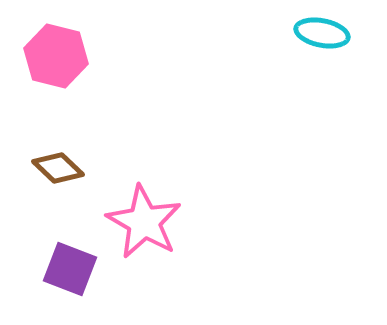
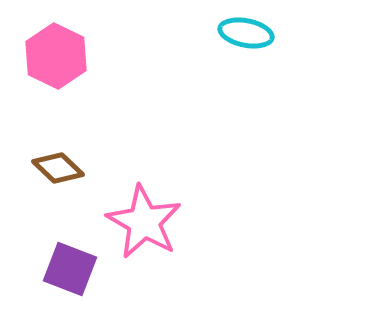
cyan ellipse: moved 76 px left
pink hexagon: rotated 12 degrees clockwise
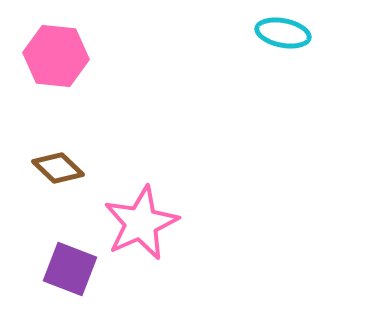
cyan ellipse: moved 37 px right
pink hexagon: rotated 20 degrees counterclockwise
pink star: moved 3 px left, 1 px down; rotated 18 degrees clockwise
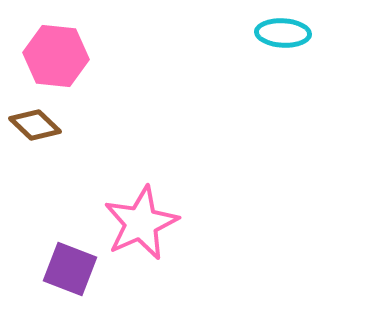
cyan ellipse: rotated 8 degrees counterclockwise
brown diamond: moved 23 px left, 43 px up
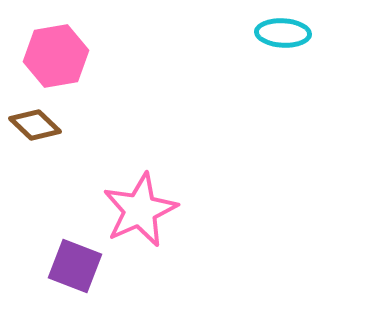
pink hexagon: rotated 16 degrees counterclockwise
pink star: moved 1 px left, 13 px up
purple square: moved 5 px right, 3 px up
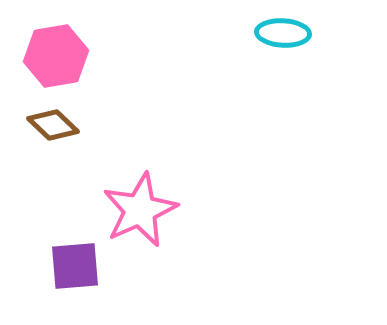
brown diamond: moved 18 px right
purple square: rotated 26 degrees counterclockwise
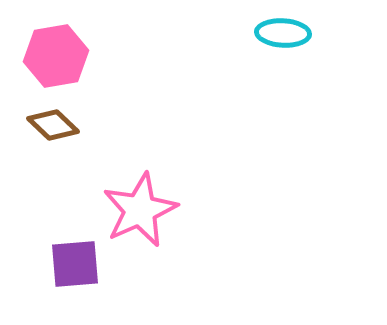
purple square: moved 2 px up
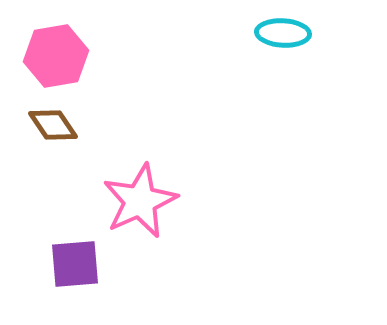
brown diamond: rotated 12 degrees clockwise
pink star: moved 9 px up
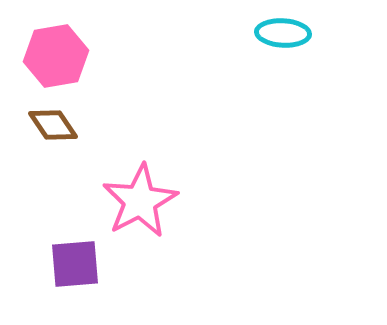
pink star: rotated 4 degrees counterclockwise
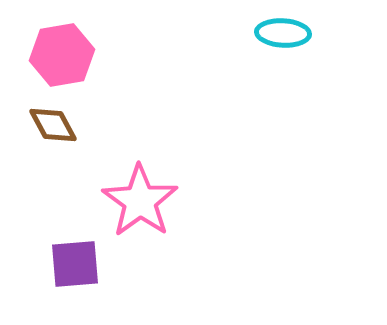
pink hexagon: moved 6 px right, 1 px up
brown diamond: rotated 6 degrees clockwise
pink star: rotated 8 degrees counterclockwise
